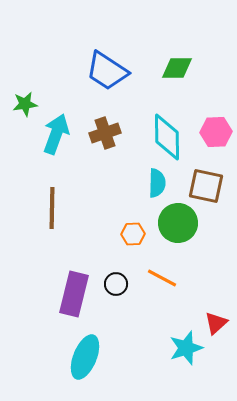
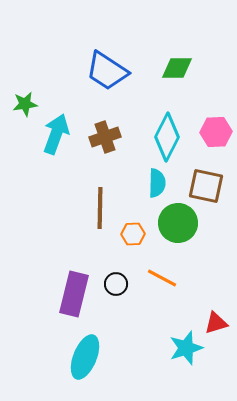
brown cross: moved 4 px down
cyan diamond: rotated 27 degrees clockwise
brown line: moved 48 px right
red triangle: rotated 25 degrees clockwise
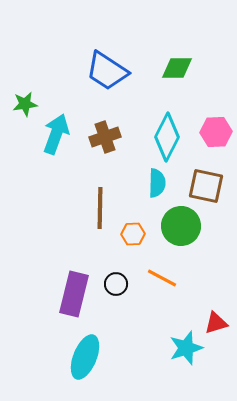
green circle: moved 3 px right, 3 px down
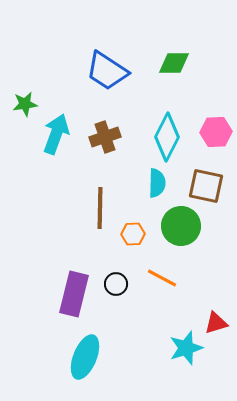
green diamond: moved 3 px left, 5 px up
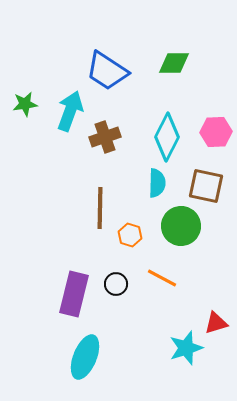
cyan arrow: moved 14 px right, 23 px up
orange hexagon: moved 3 px left, 1 px down; rotated 20 degrees clockwise
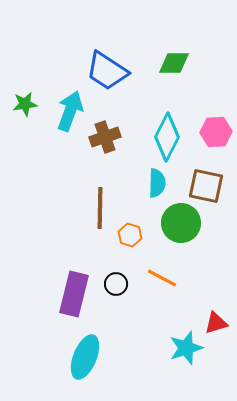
green circle: moved 3 px up
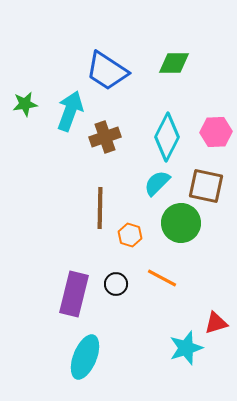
cyan semicircle: rotated 136 degrees counterclockwise
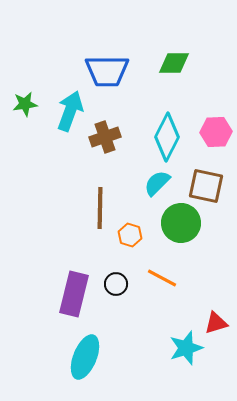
blue trapezoid: rotated 33 degrees counterclockwise
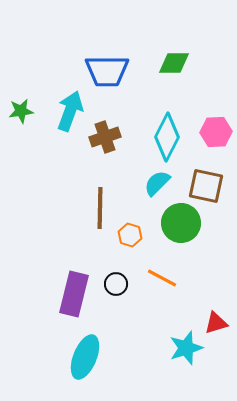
green star: moved 4 px left, 7 px down
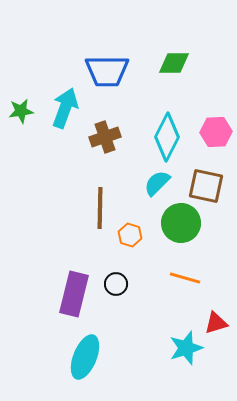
cyan arrow: moved 5 px left, 3 px up
orange line: moved 23 px right; rotated 12 degrees counterclockwise
